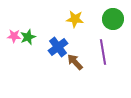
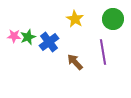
yellow star: rotated 24 degrees clockwise
blue cross: moved 9 px left, 5 px up
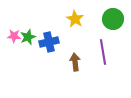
blue cross: rotated 24 degrees clockwise
brown arrow: rotated 36 degrees clockwise
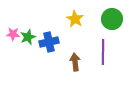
green circle: moved 1 px left
pink star: moved 1 px left, 2 px up
purple line: rotated 10 degrees clockwise
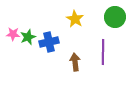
green circle: moved 3 px right, 2 px up
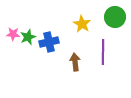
yellow star: moved 7 px right, 5 px down
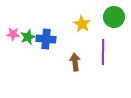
green circle: moved 1 px left
blue cross: moved 3 px left, 3 px up; rotated 18 degrees clockwise
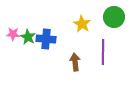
green star: rotated 21 degrees counterclockwise
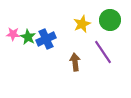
green circle: moved 4 px left, 3 px down
yellow star: rotated 18 degrees clockwise
blue cross: rotated 30 degrees counterclockwise
purple line: rotated 35 degrees counterclockwise
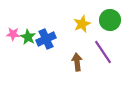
brown arrow: moved 2 px right
